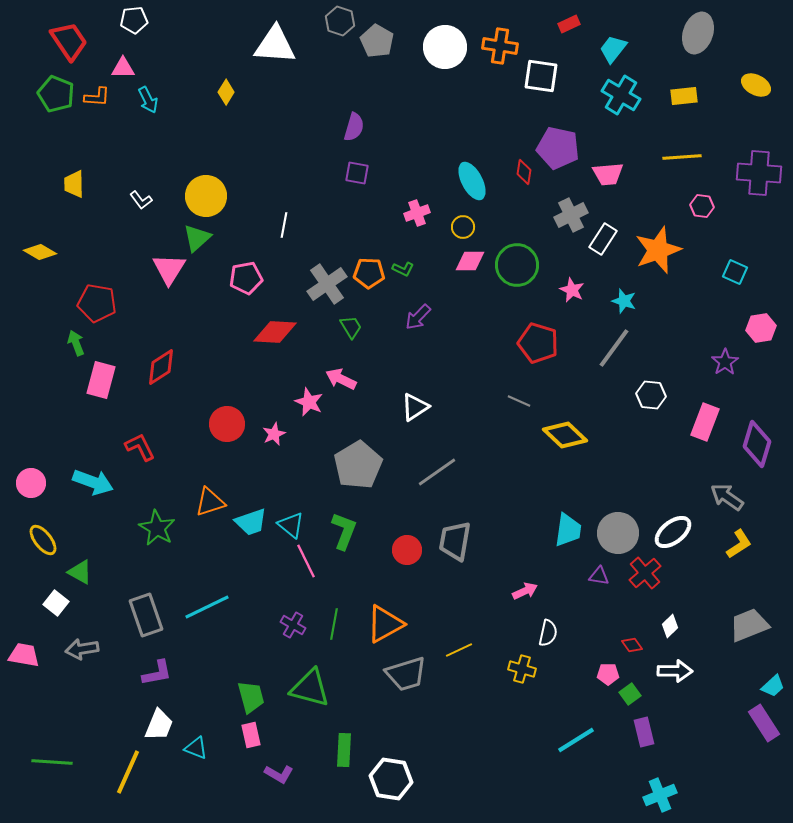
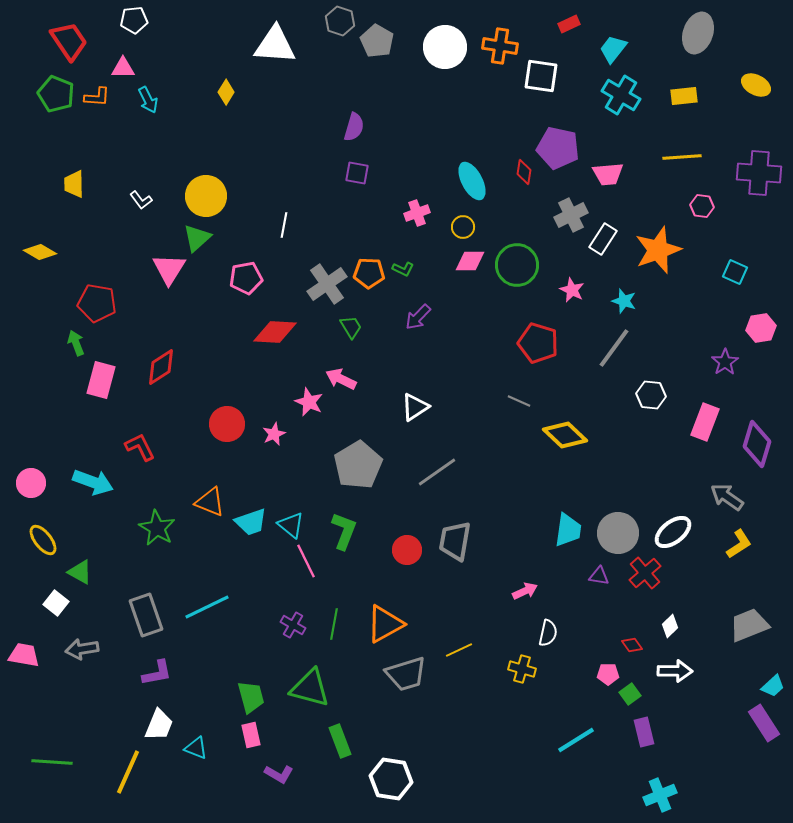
orange triangle at (210, 502): rotated 40 degrees clockwise
green rectangle at (344, 750): moved 4 px left, 9 px up; rotated 24 degrees counterclockwise
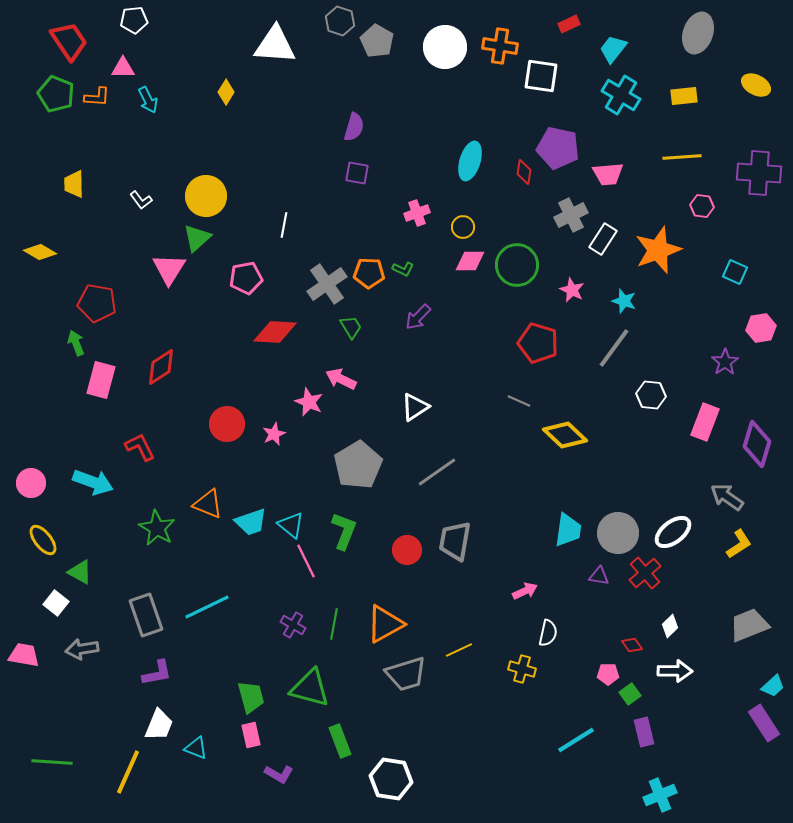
cyan ellipse at (472, 181): moved 2 px left, 20 px up; rotated 45 degrees clockwise
orange triangle at (210, 502): moved 2 px left, 2 px down
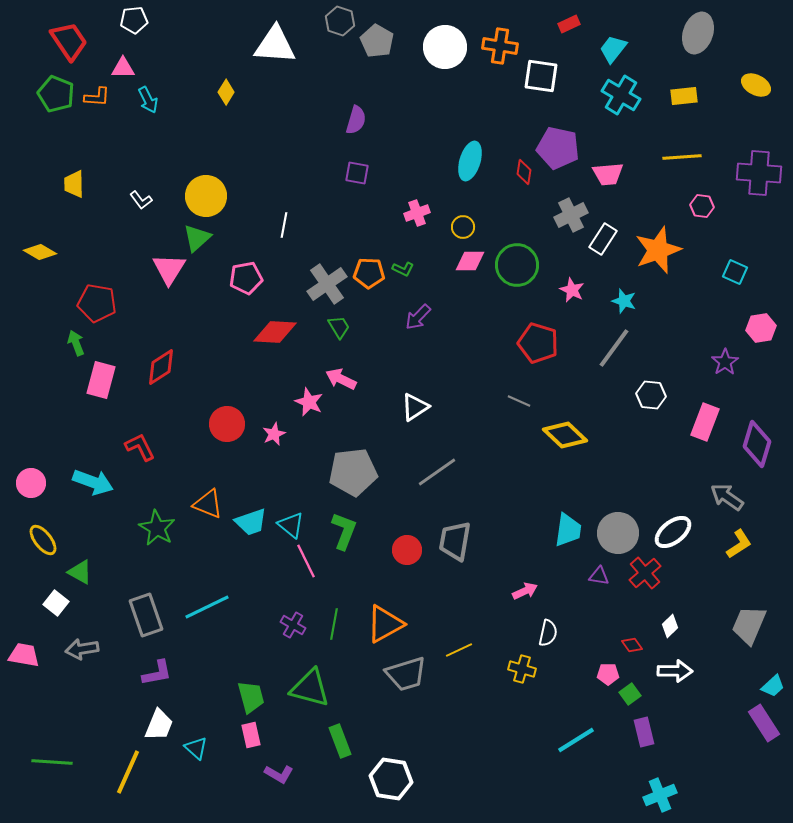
purple semicircle at (354, 127): moved 2 px right, 7 px up
green trapezoid at (351, 327): moved 12 px left
gray pentagon at (358, 465): moved 5 px left, 7 px down; rotated 24 degrees clockwise
gray trapezoid at (749, 625): rotated 45 degrees counterclockwise
cyan triangle at (196, 748): rotated 20 degrees clockwise
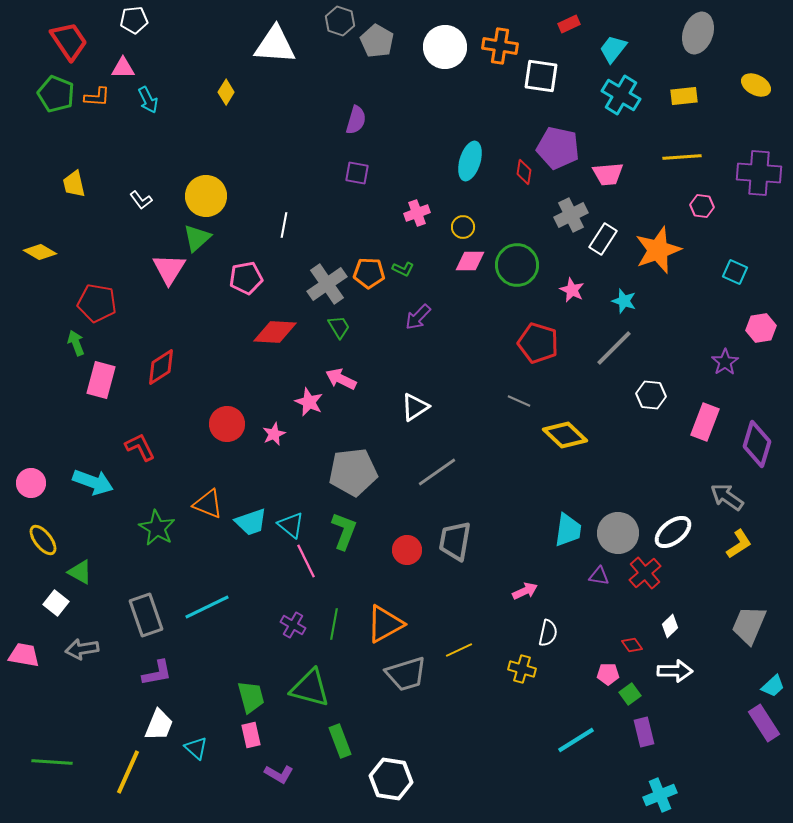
yellow trapezoid at (74, 184): rotated 12 degrees counterclockwise
gray line at (614, 348): rotated 9 degrees clockwise
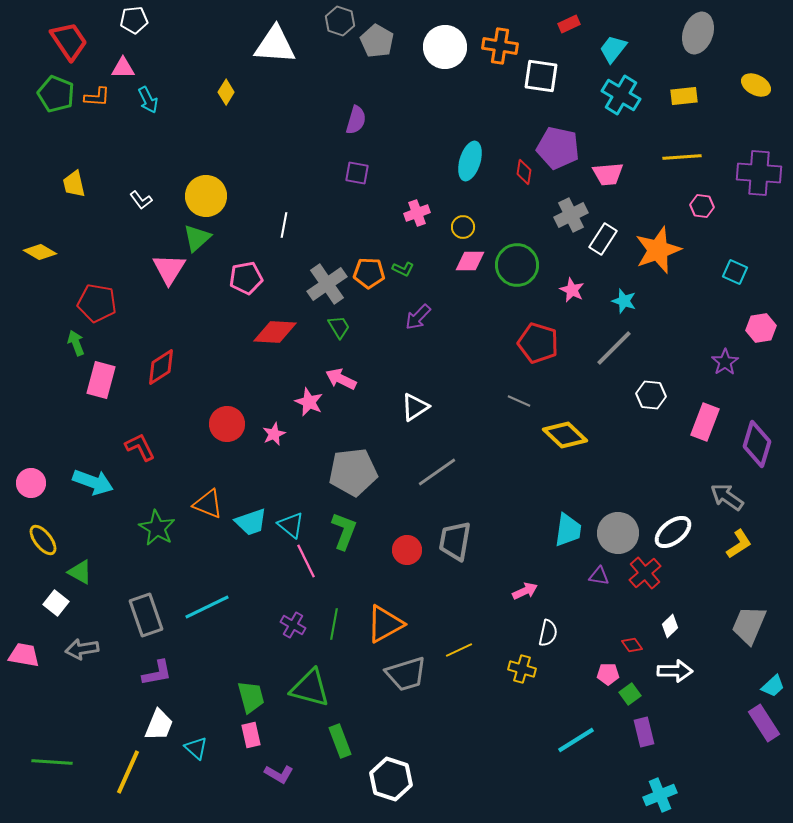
white hexagon at (391, 779): rotated 9 degrees clockwise
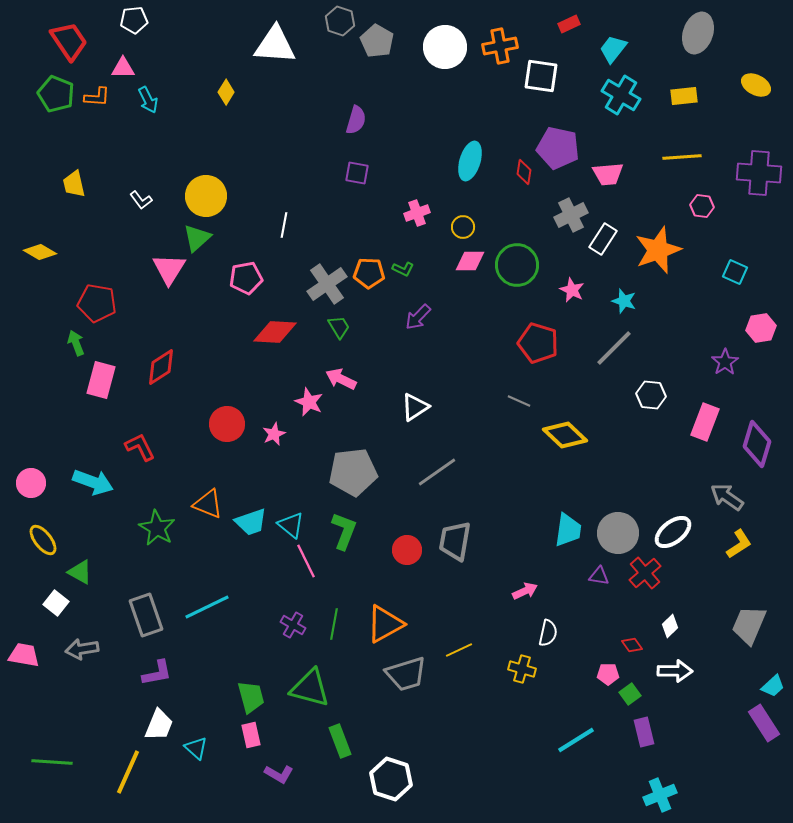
orange cross at (500, 46): rotated 20 degrees counterclockwise
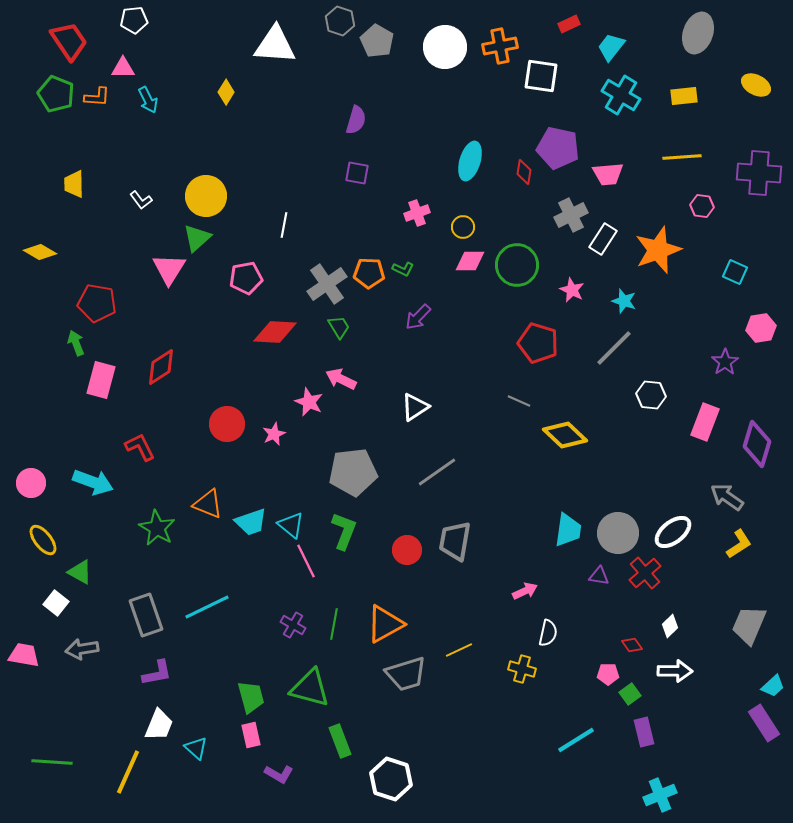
cyan trapezoid at (613, 49): moved 2 px left, 2 px up
yellow trapezoid at (74, 184): rotated 12 degrees clockwise
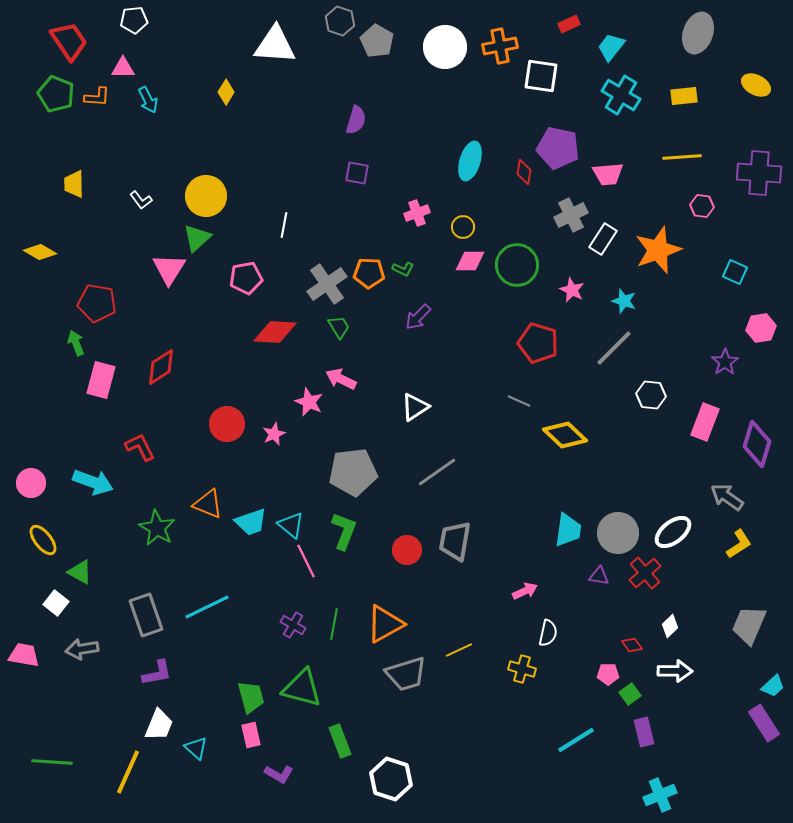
green triangle at (310, 688): moved 8 px left
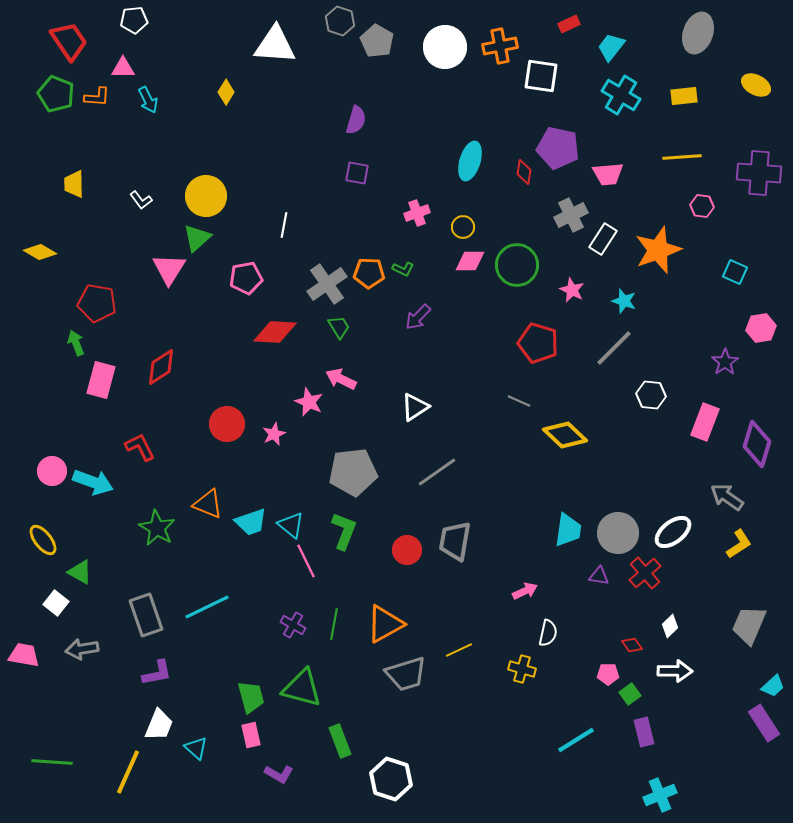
pink circle at (31, 483): moved 21 px right, 12 px up
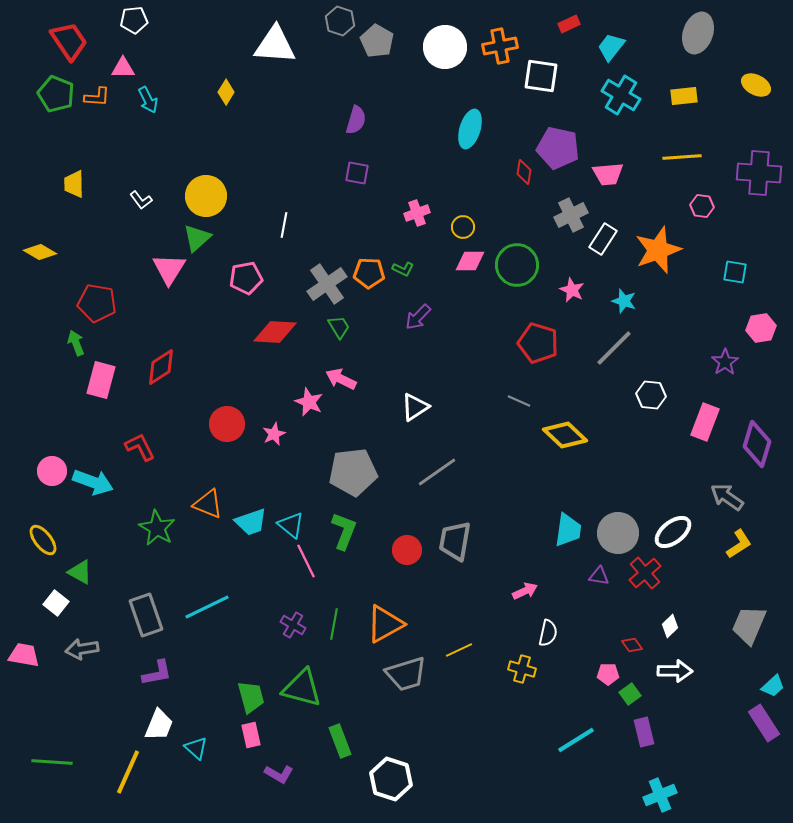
cyan ellipse at (470, 161): moved 32 px up
cyan square at (735, 272): rotated 15 degrees counterclockwise
